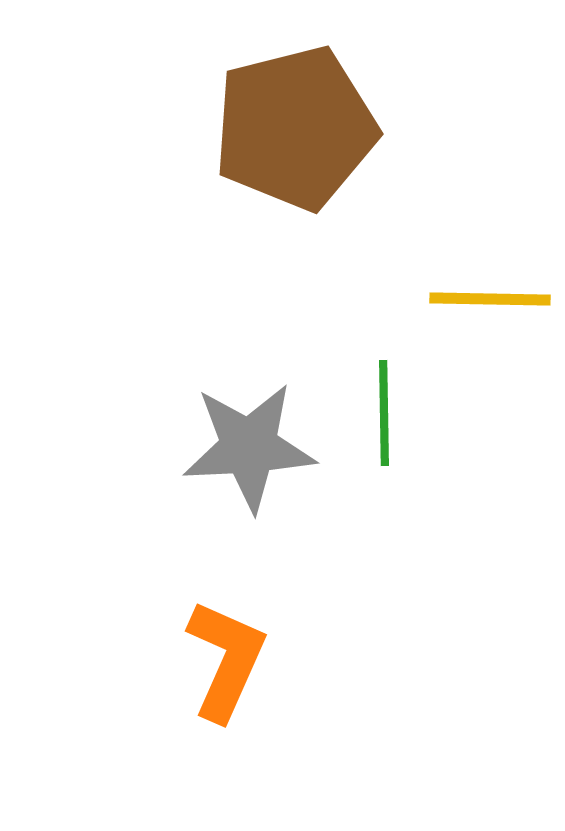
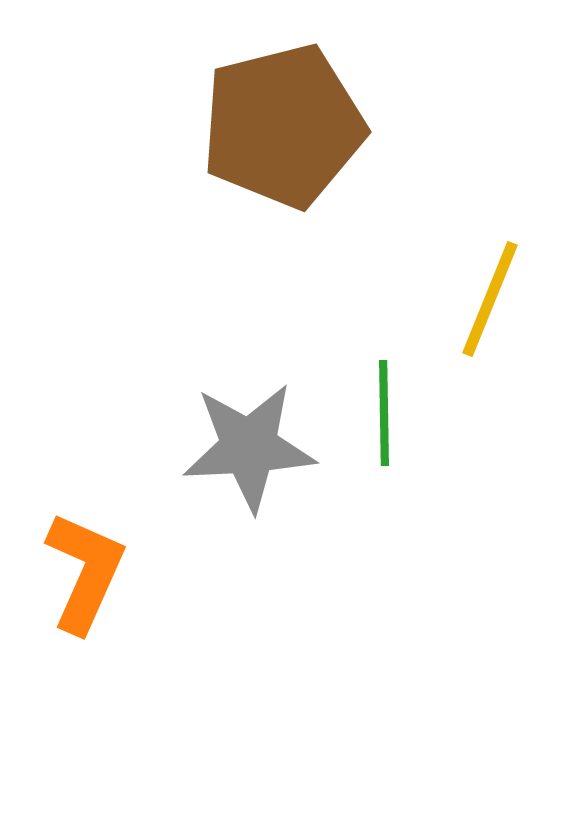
brown pentagon: moved 12 px left, 2 px up
yellow line: rotated 69 degrees counterclockwise
orange L-shape: moved 141 px left, 88 px up
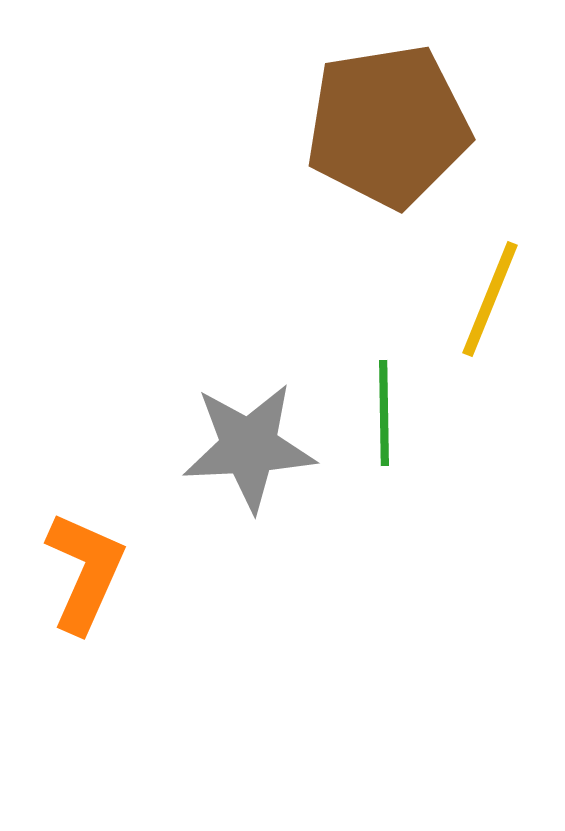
brown pentagon: moved 105 px right; rotated 5 degrees clockwise
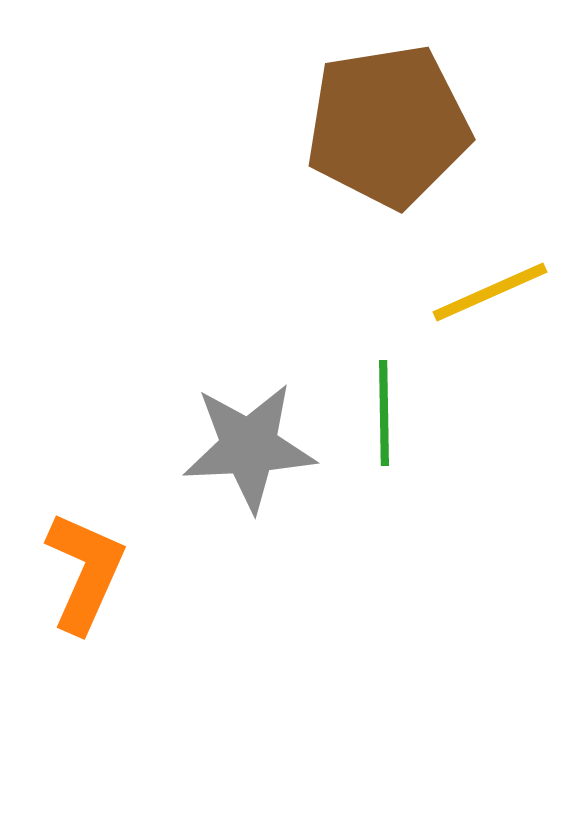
yellow line: moved 7 px up; rotated 44 degrees clockwise
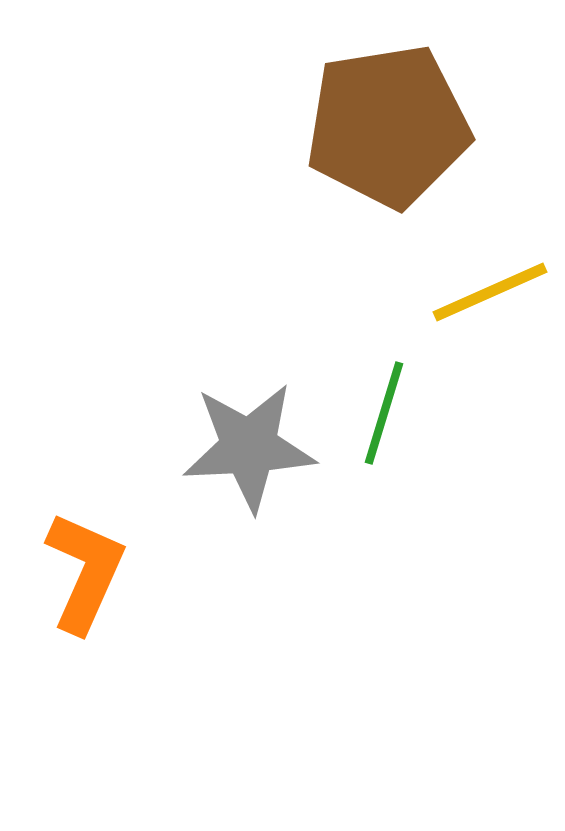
green line: rotated 18 degrees clockwise
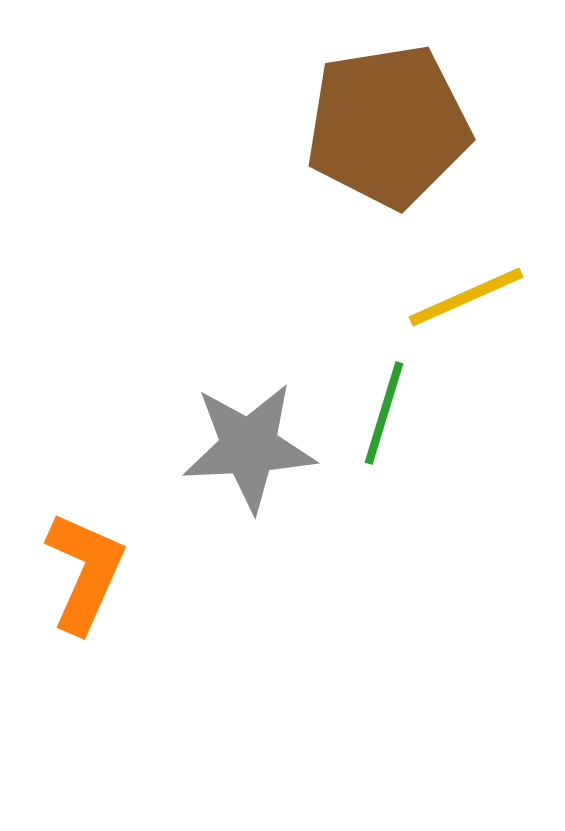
yellow line: moved 24 px left, 5 px down
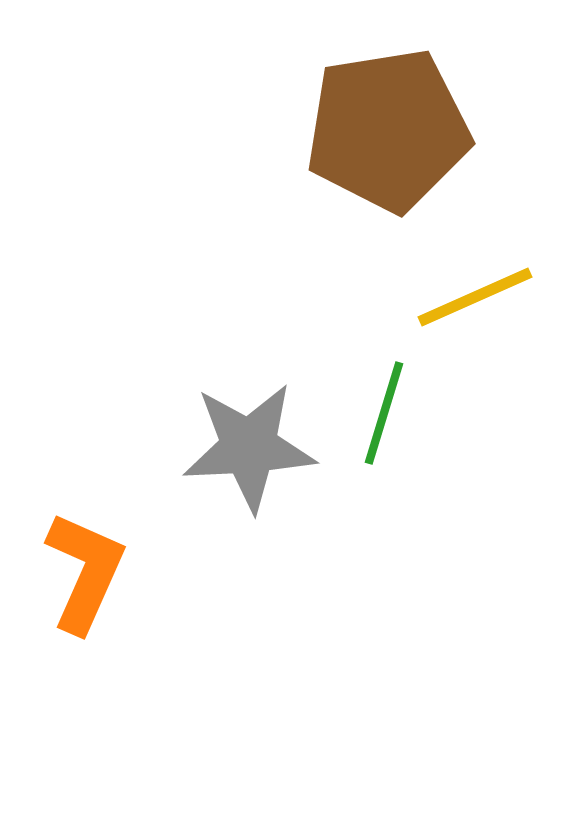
brown pentagon: moved 4 px down
yellow line: moved 9 px right
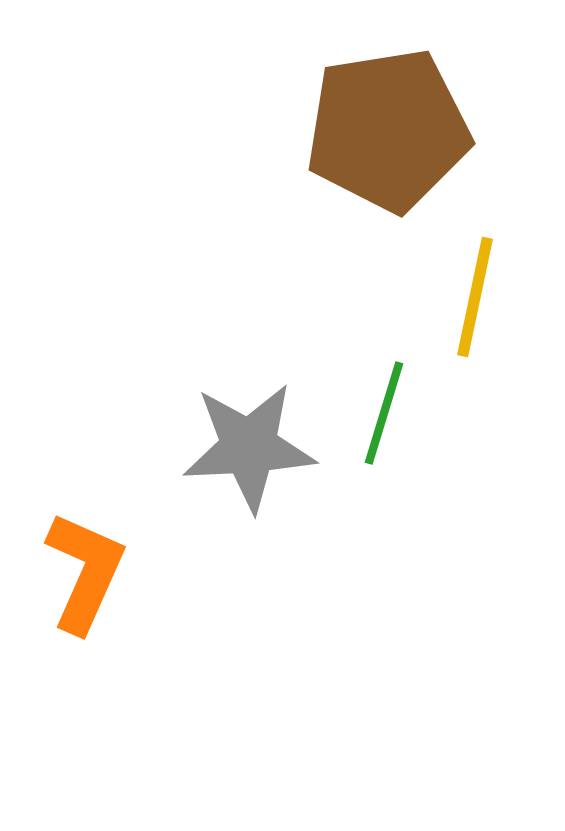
yellow line: rotated 54 degrees counterclockwise
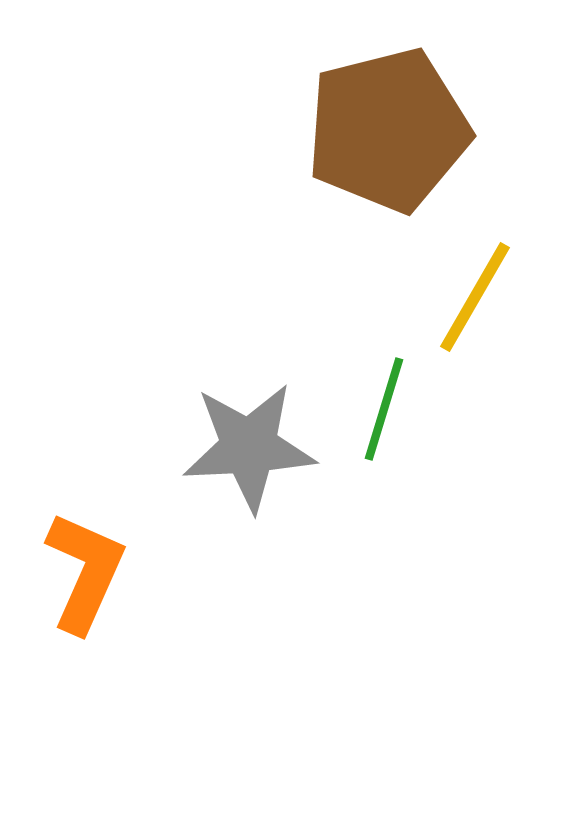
brown pentagon: rotated 5 degrees counterclockwise
yellow line: rotated 18 degrees clockwise
green line: moved 4 px up
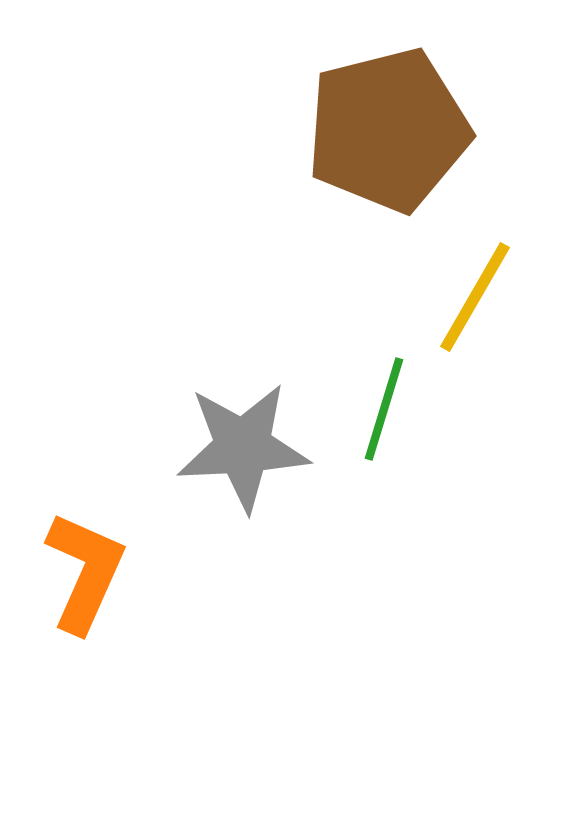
gray star: moved 6 px left
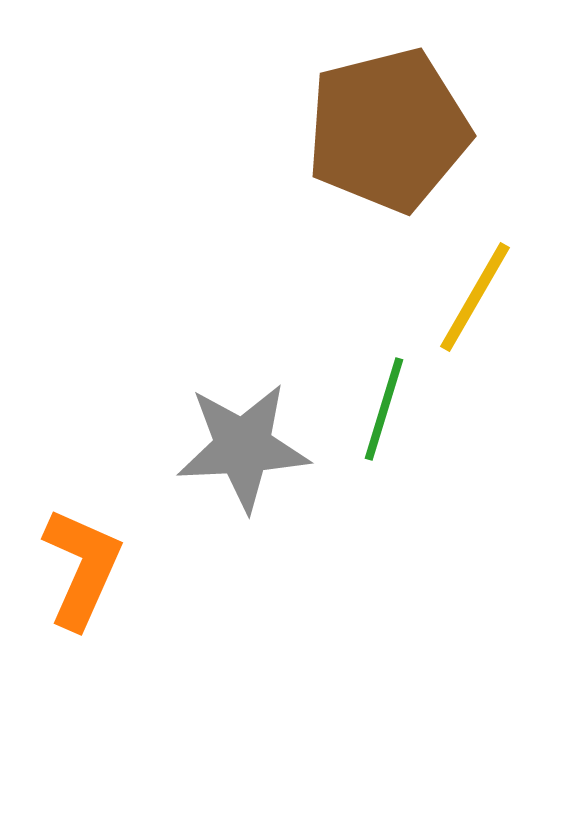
orange L-shape: moved 3 px left, 4 px up
